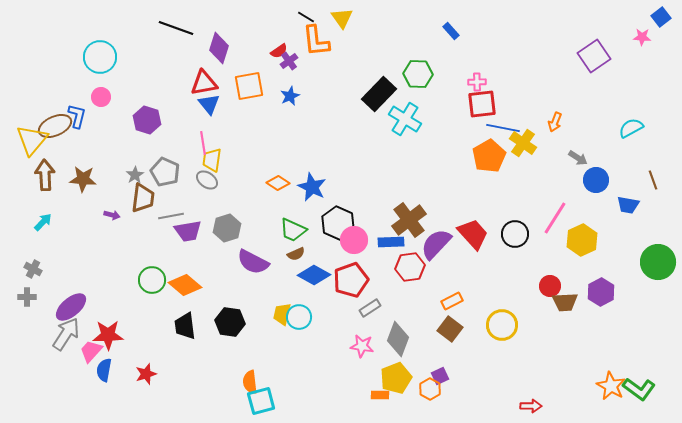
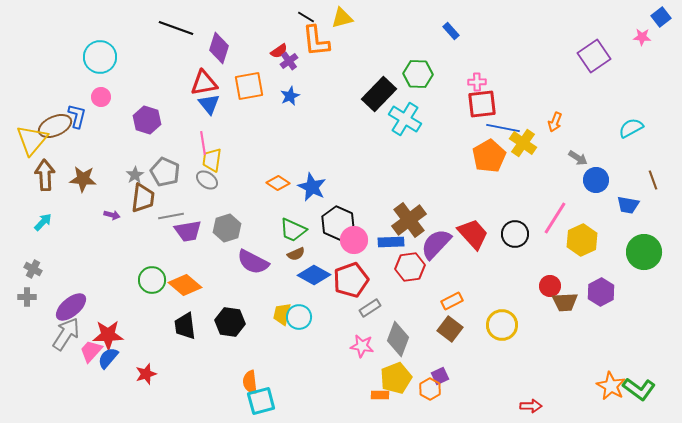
yellow triangle at (342, 18): rotated 50 degrees clockwise
green circle at (658, 262): moved 14 px left, 10 px up
blue semicircle at (104, 370): moved 4 px right, 12 px up; rotated 30 degrees clockwise
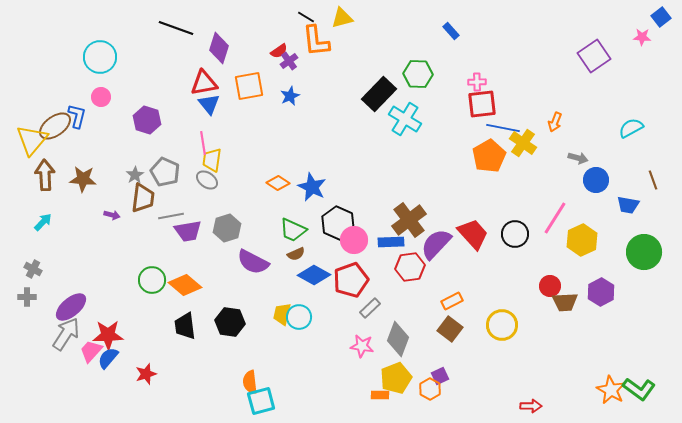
brown ellipse at (55, 126): rotated 12 degrees counterclockwise
gray arrow at (578, 158): rotated 18 degrees counterclockwise
gray rectangle at (370, 308): rotated 10 degrees counterclockwise
orange star at (611, 386): moved 4 px down
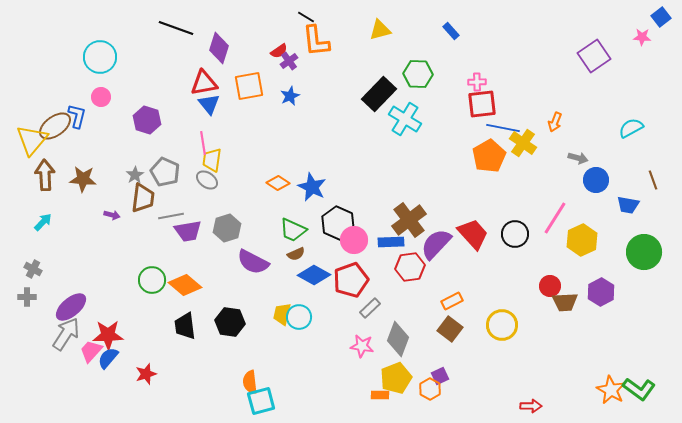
yellow triangle at (342, 18): moved 38 px right, 12 px down
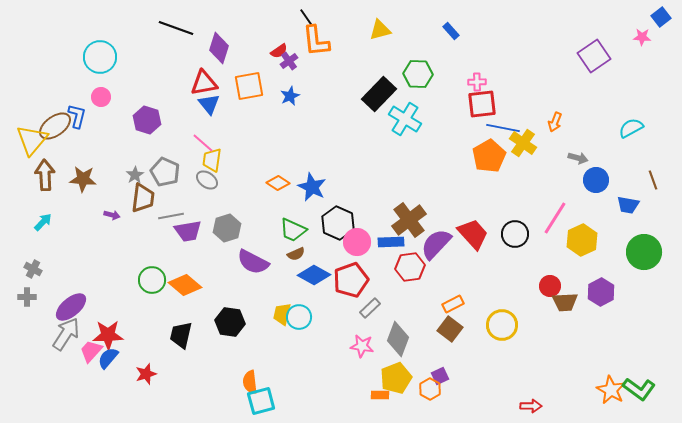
black line at (306, 17): rotated 24 degrees clockwise
pink line at (203, 143): rotated 40 degrees counterclockwise
pink circle at (354, 240): moved 3 px right, 2 px down
orange rectangle at (452, 301): moved 1 px right, 3 px down
black trapezoid at (185, 326): moved 4 px left, 9 px down; rotated 20 degrees clockwise
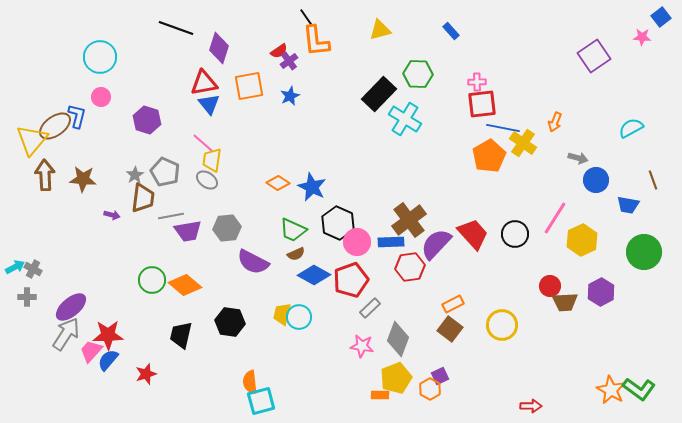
cyan arrow at (43, 222): moved 28 px left, 45 px down; rotated 18 degrees clockwise
gray hexagon at (227, 228): rotated 12 degrees clockwise
blue semicircle at (108, 358): moved 2 px down
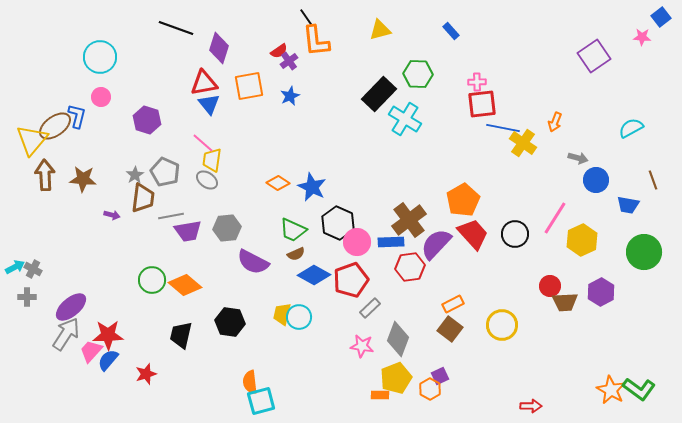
orange pentagon at (489, 156): moved 26 px left, 44 px down
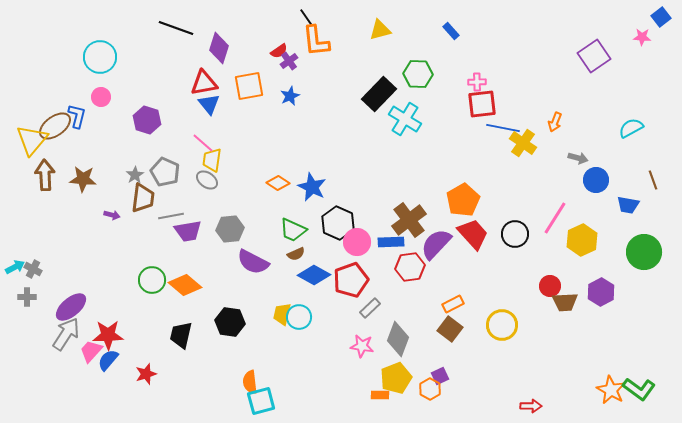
gray hexagon at (227, 228): moved 3 px right, 1 px down
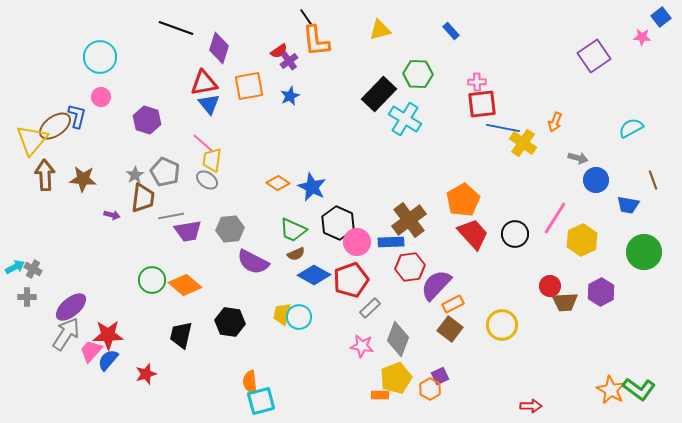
purple semicircle at (436, 244): moved 41 px down
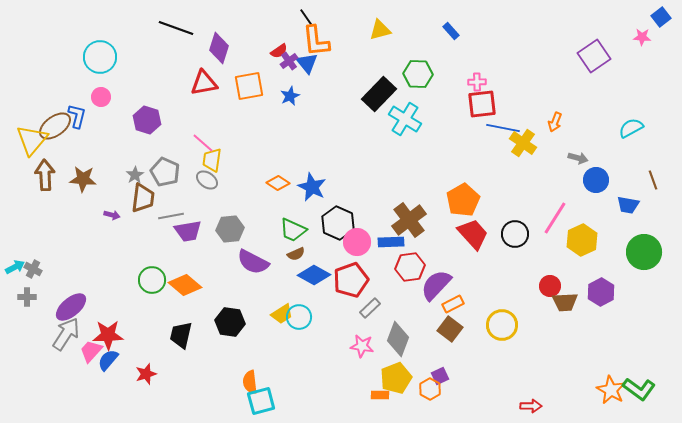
blue triangle at (209, 104): moved 98 px right, 41 px up
yellow trapezoid at (282, 314): rotated 135 degrees counterclockwise
